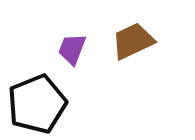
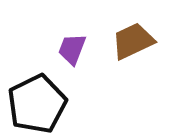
black pentagon: rotated 4 degrees counterclockwise
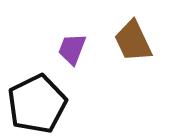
brown trapezoid: rotated 90 degrees counterclockwise
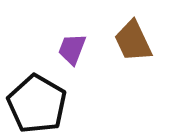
black pentagon: rotated 16 degrees counterclockwise
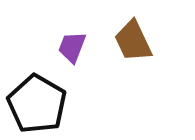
purple trapezoid: moved 2 px up
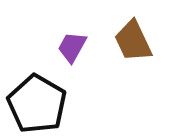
purple trapezoid: rotated 8 degrees clockwise
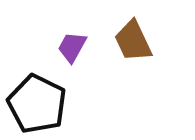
black pentagon: rotated 4 degrees counterclockwise
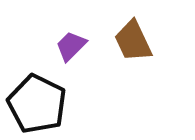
purple trapezoid: moved 1 px left, 1 px up; rotated 16 degrees clockwise
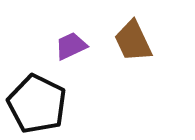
purple trapezoid: rotated 20 degrees clockwise
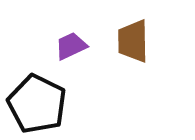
brown trapezoid: rotated 24 degrees clockwise
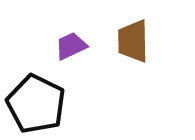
black pentagon: moved 1 px left
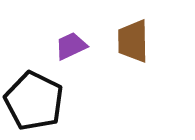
black pentagon: moved 2 px left, 3 px up
